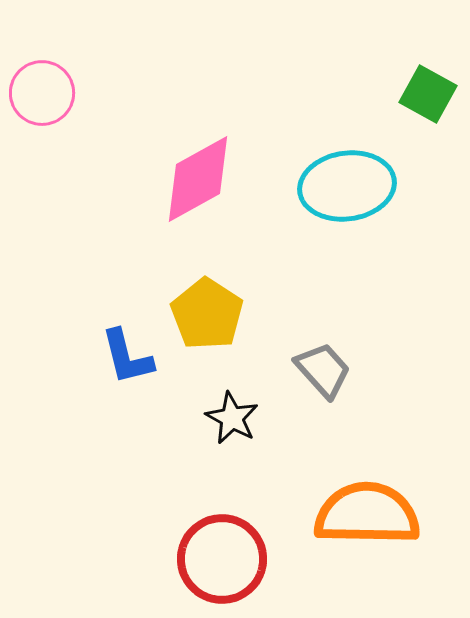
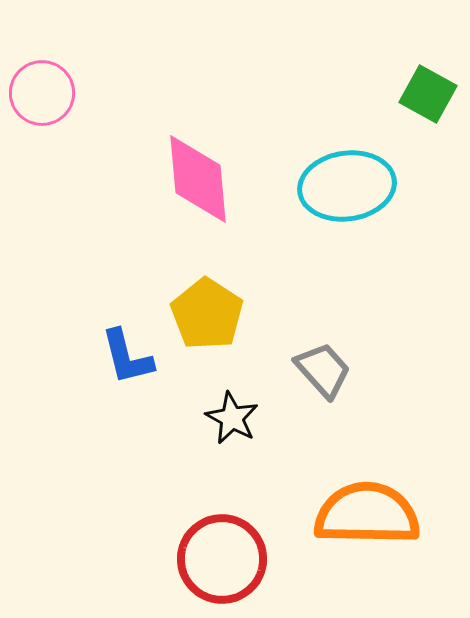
pink diamond: rotated 66 degrees counterclockwise
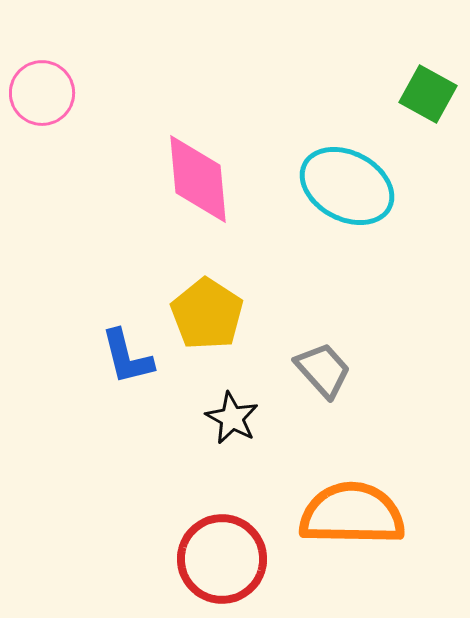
cyan ellipse: rotated 36 degrees clockwise
orange semicircle: moved 15 px left
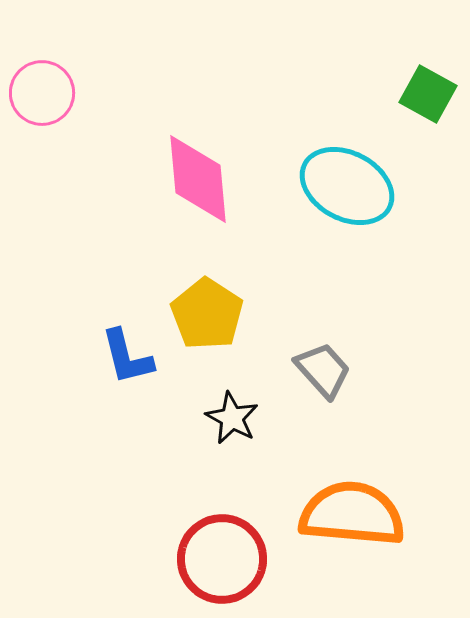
orange semicircle: rotated 4 degrees clockwise
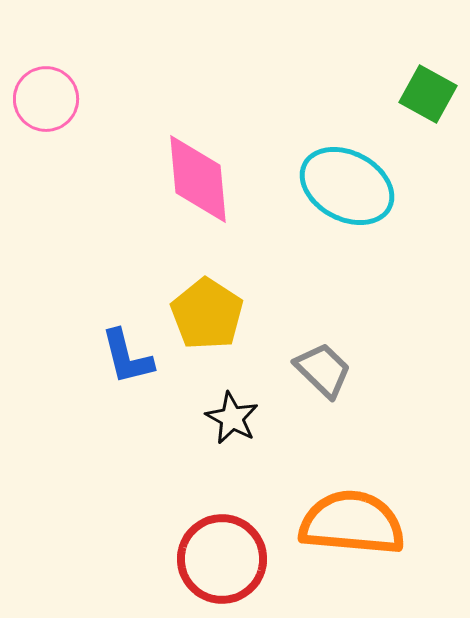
pink circle: moved 4 px right, 6 px down
gray trapezoid: rotated 4 degrees counterclockwise
orange semicircle: moved 9 px down
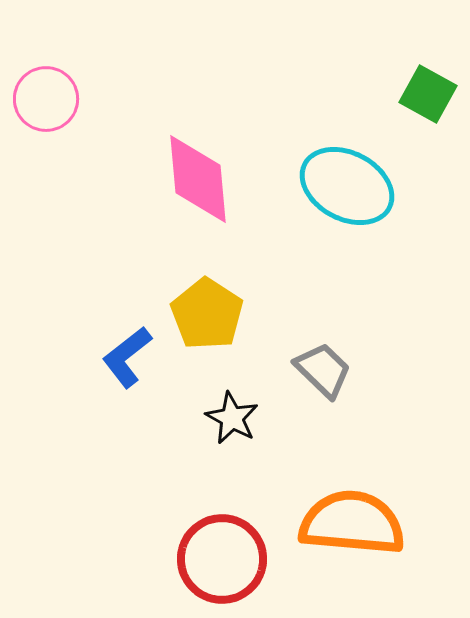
blue L-shape: rotated 66 degrees clockwise
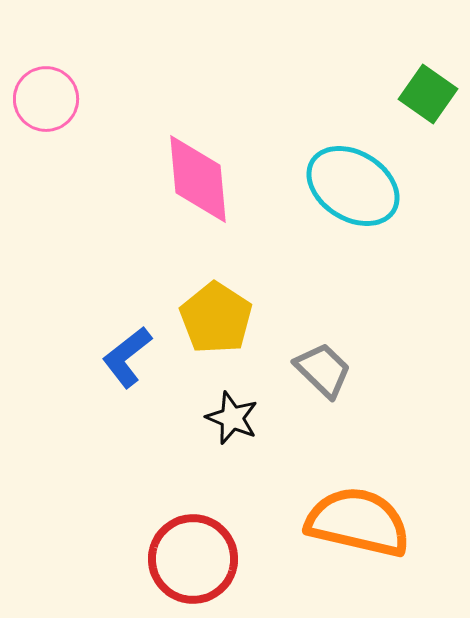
green square: rotated 6 degrees clockwise
cyan ellipse: moved 6 px right; rotated 4 degrees clockwise
yellow pentagon: moved 9 px right, 4 px down
black star: rotated 6 degrees counterclockwise
orange semicircle: moved 6 px right, 1 px up; rotated 8 degrees clockwise
red circle: moved 29 px left
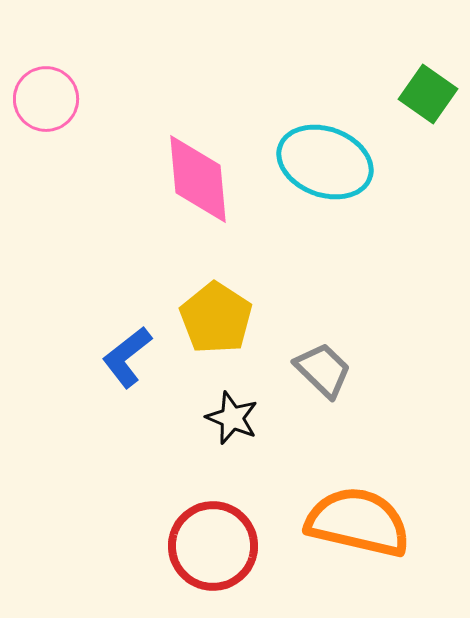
cyan ellipse: moved 28 px left, 24 px up; rotated 12 degrees counterclockwise
red circle: moved 20 px right, 13 px up
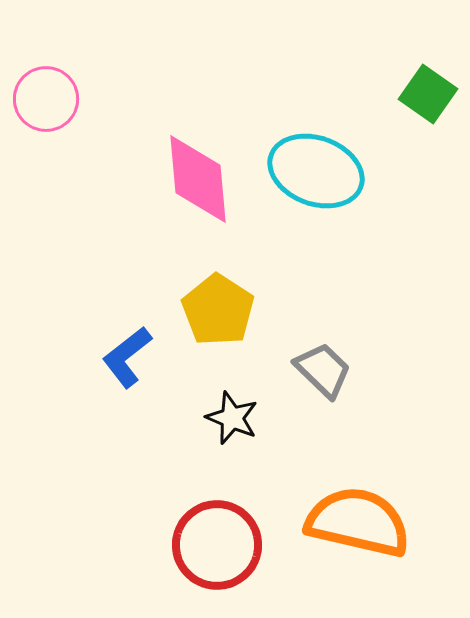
cyan ellipse: moved 9 px left, 9 px down
yellow pentagon: moved 2 px right, 8 px up
red circle: moved 4 px right, 1 px up
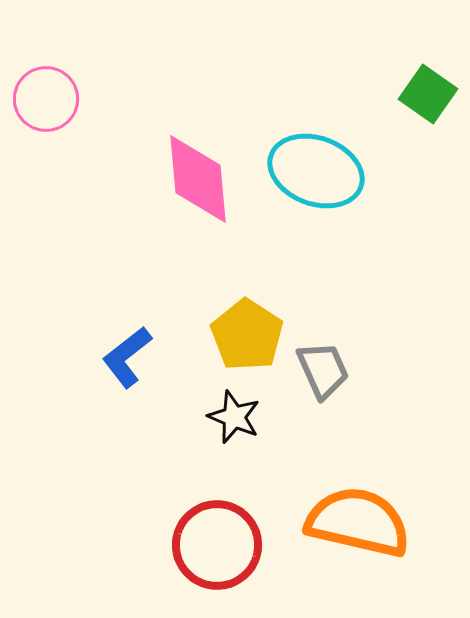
yellow pentagon: moved 29 px right, 25 px down
gray trapezoid: rotated 22 degrees clockwise
black star: moved 2 px right, 1 px up
